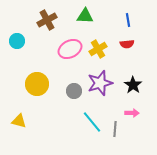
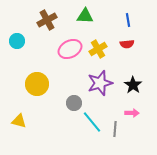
gray circle: moved 12 px down
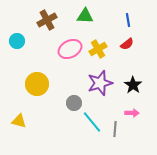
red semicircle: rotated 32 degrees counterclockwise
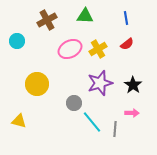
blue line: moved 2 px left, 2 px up
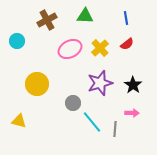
yellow cross: moved 2 px right, 1 px up; rotated 12 degrees counterclockwise
gray circle: moved 1 px left
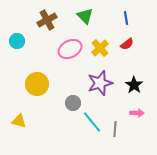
green triangle: rotated 42 degrees clockwise
black star: moved 1 px right
pink arrow: moved 5 px right
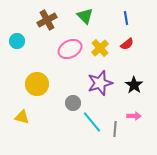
pink arrow: moved 3 px left, 3 px down
yellow triangle: moved 3 px right, 4 px up
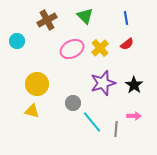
pink ellipse: moved 2 px right
purple star: moved 3 px right
yellow triangle: moved 10 px right, 6 px up
gray line: moved 1 px right
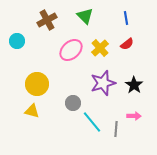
pink ellipse: moved 1 px left, 1 px down; rotated 15 degrees counterclockwise
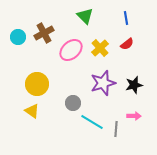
brown cross: moved 3 px left, 13 px down
cyan circle: moved 1 px right, 4 px up
black star: rotated 24 degrees clockwise
yellow triangle: rotated 21 degrees clockwise
cyan line: rotated 20 degrees counterclockwise
